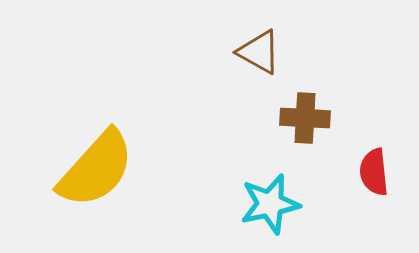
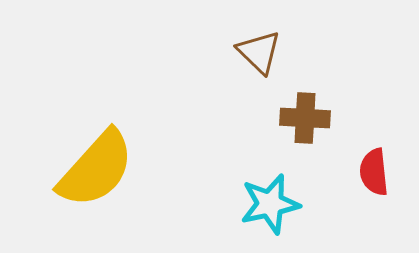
brown triangle: rotated 15 degrees clockwise
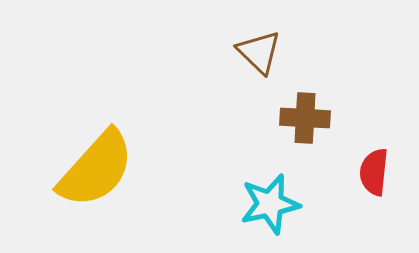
red semicircle: rotated 12 degrees clockwise
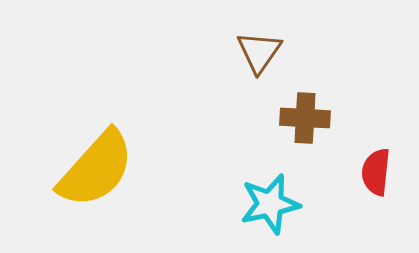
brown triangle: rotated 21 degrees clockwise
red semicircle: moved 2 px right
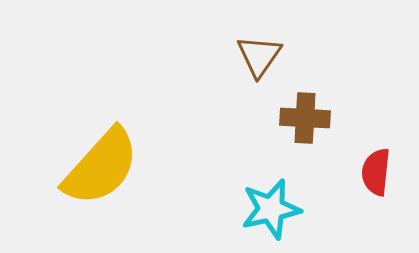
brown triangle: moved 4 px down
yellow semicircle: moved 5 px right, 2 px up
cyan star: moved 1 px right, 5 px down
